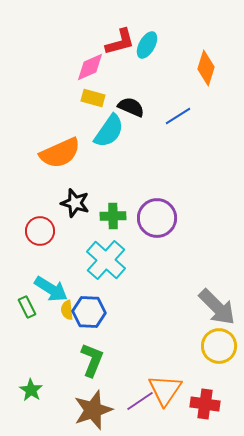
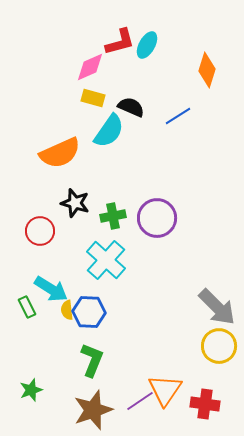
orange diamond: moved 1 px right, 2 px down
green cross: rotated 10 degrees counterclockwise
green star: rotated 20 degrees clockwise
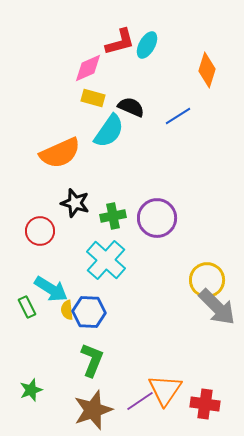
pink diamond: moved 2 px left, 1 px down
yellow circle: moved 12 px left, 66 px up
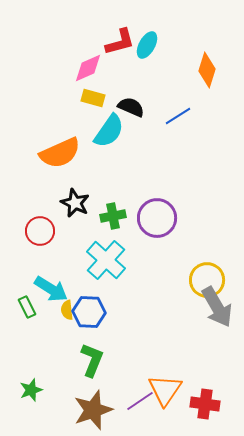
black star: rotated 8 degrees clockwise
gray arrow: rotated 15 degrees clockwise
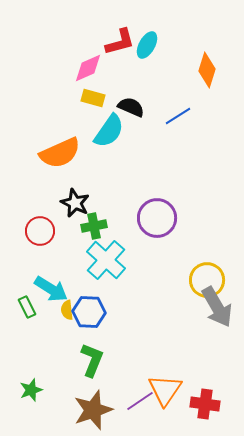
green cross: moved 19 px left, 10 px down
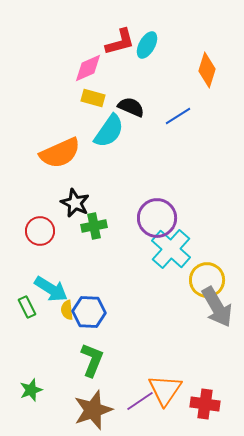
cyan cross: moved 65 px right, 11 px up
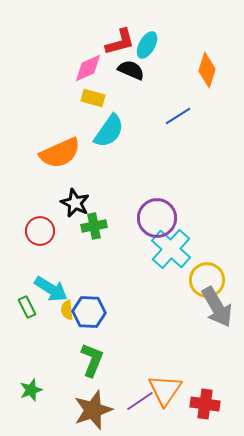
black semicircle: moved 37 px up
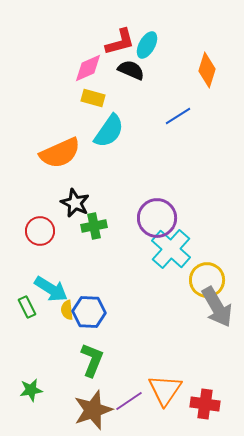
green star: rotated 10 degrees clockwise
purple line: moved 11 px left
